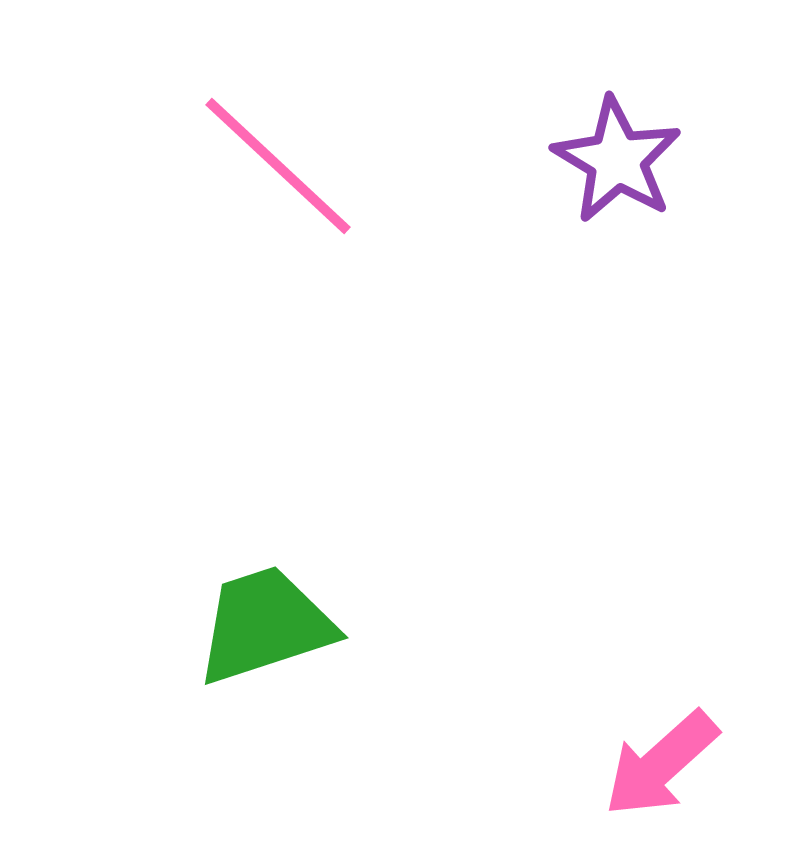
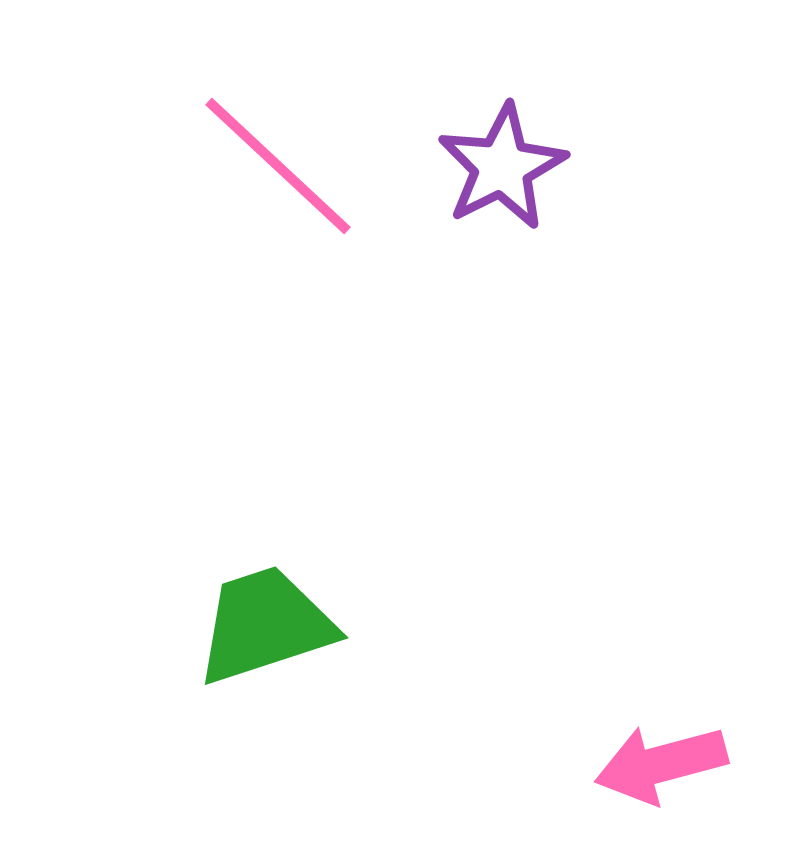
purple star: moved 115 px left, 7 px down; rotated 14 degrees clockwise
pink arrow: rotated 27 degrees clockwise
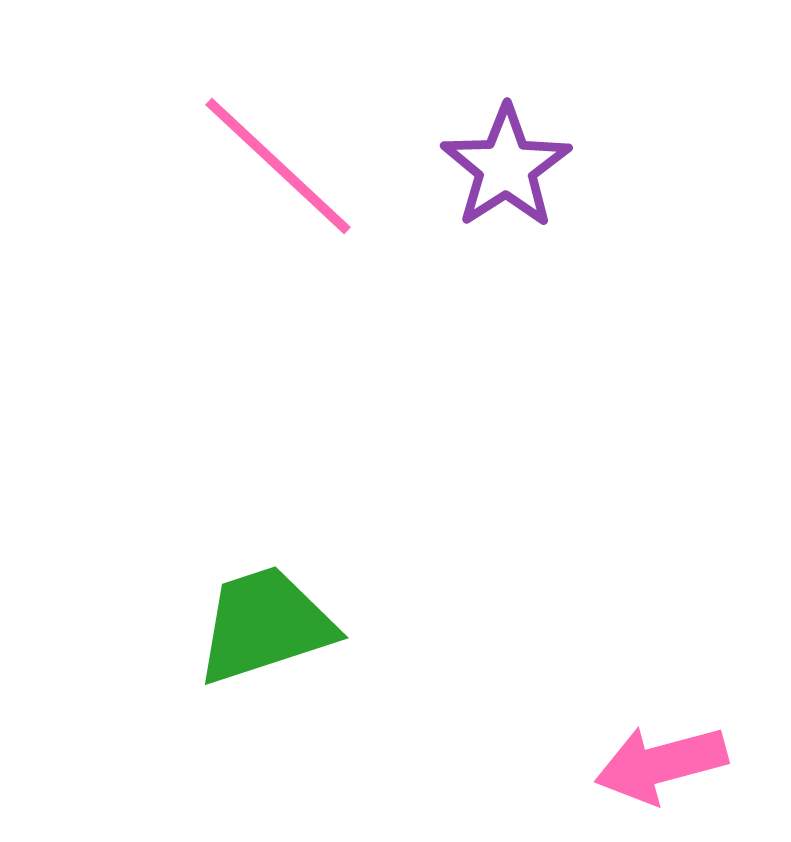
purple star: moved 4 px right; rotated 6 degrees counterclockwise
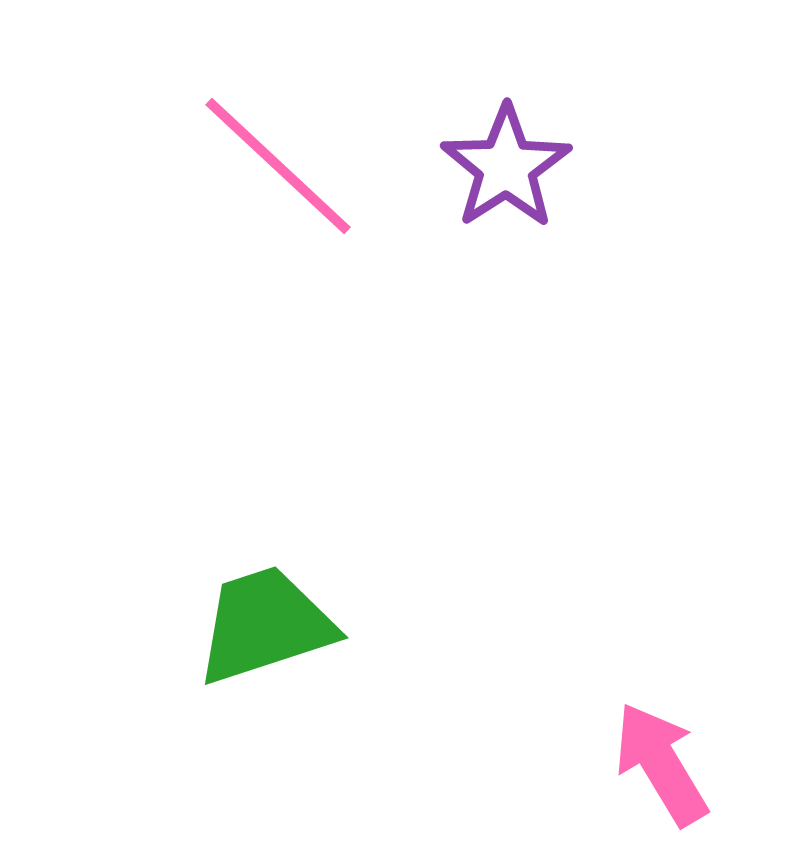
pink arrow: rotated 74 degrees clockwise
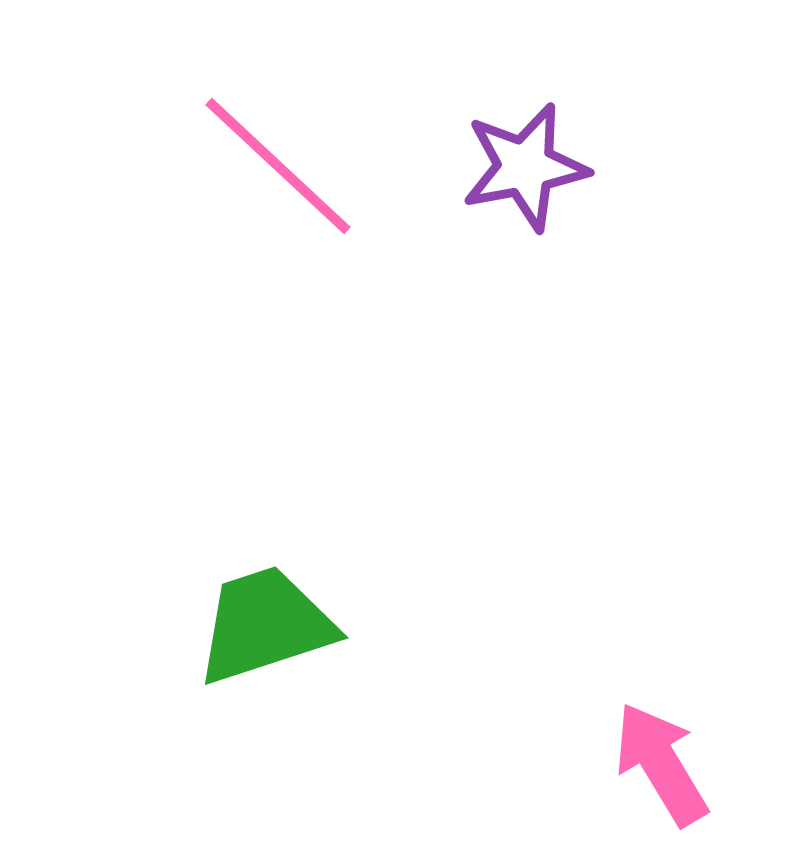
purple star: moved 19 px right; rotated 22 degrees clockwise
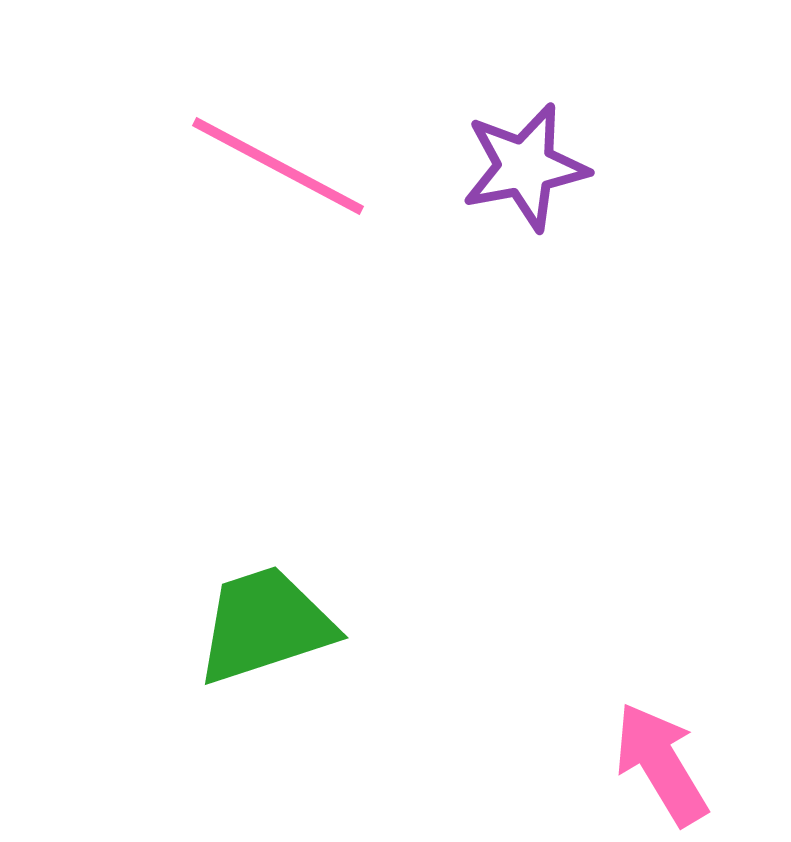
pink line: rotated 15 degrees counterclockwise
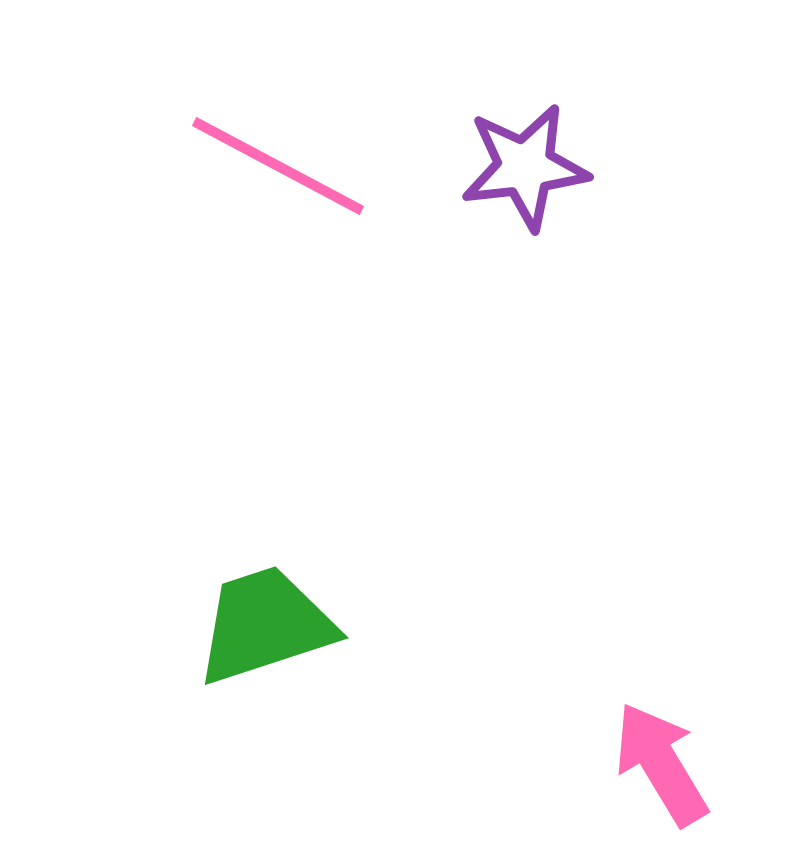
purple star: rotated 4 degrees clockwise
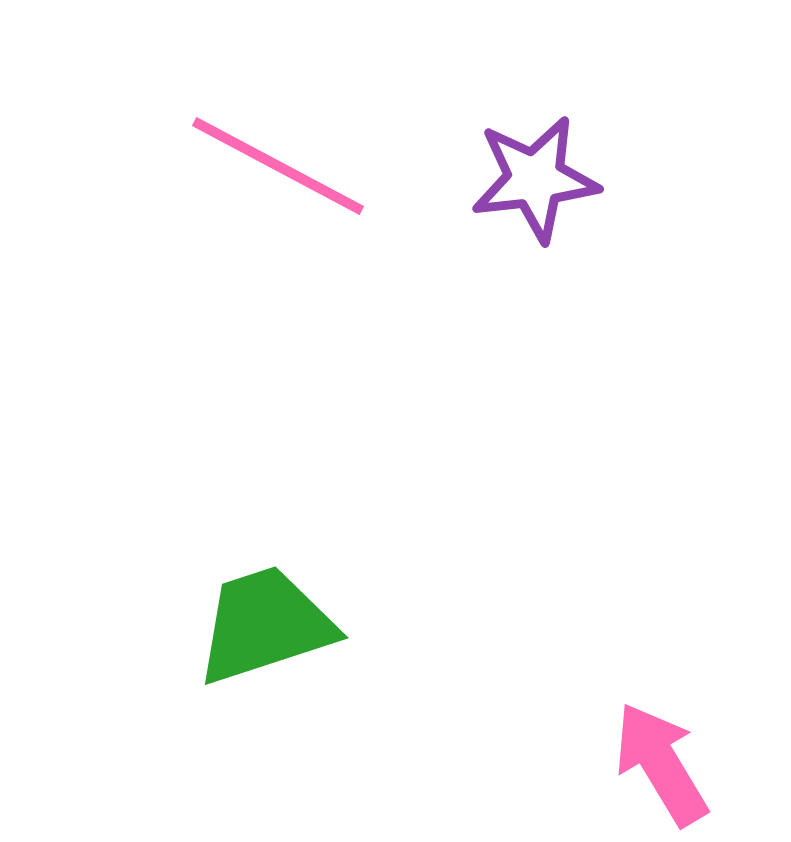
purple star: moved 10 px right, 12 px down
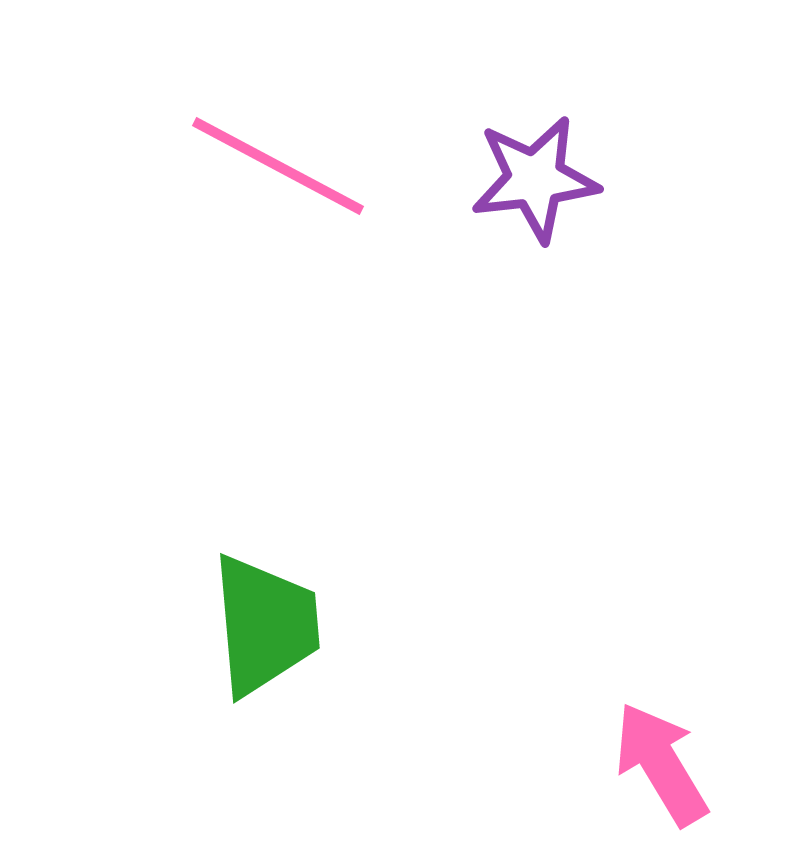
green trapezoid: rotated 103 degrees clockwise
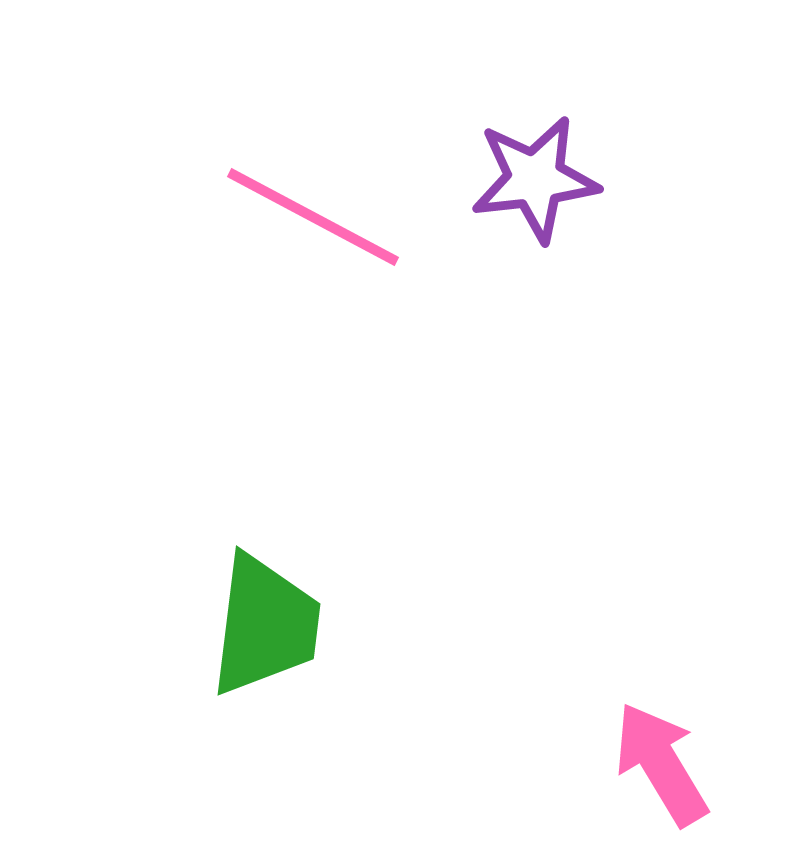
pink line: moved 35 px right, 51 px down
green trapezoid: rotated 12 degrees clockwise
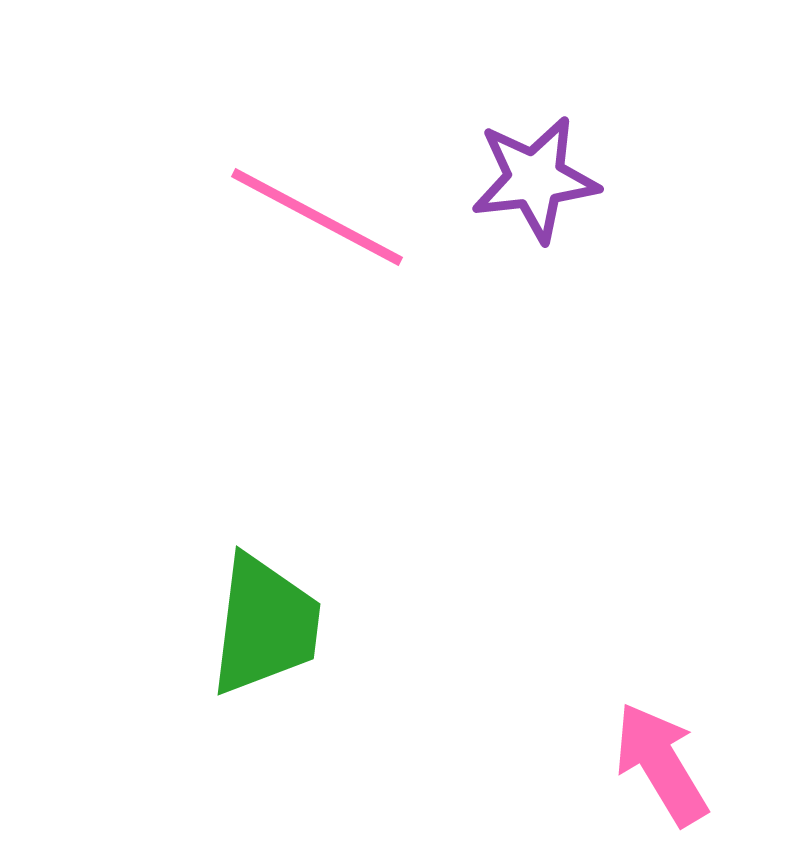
pink line: moved 4 px right
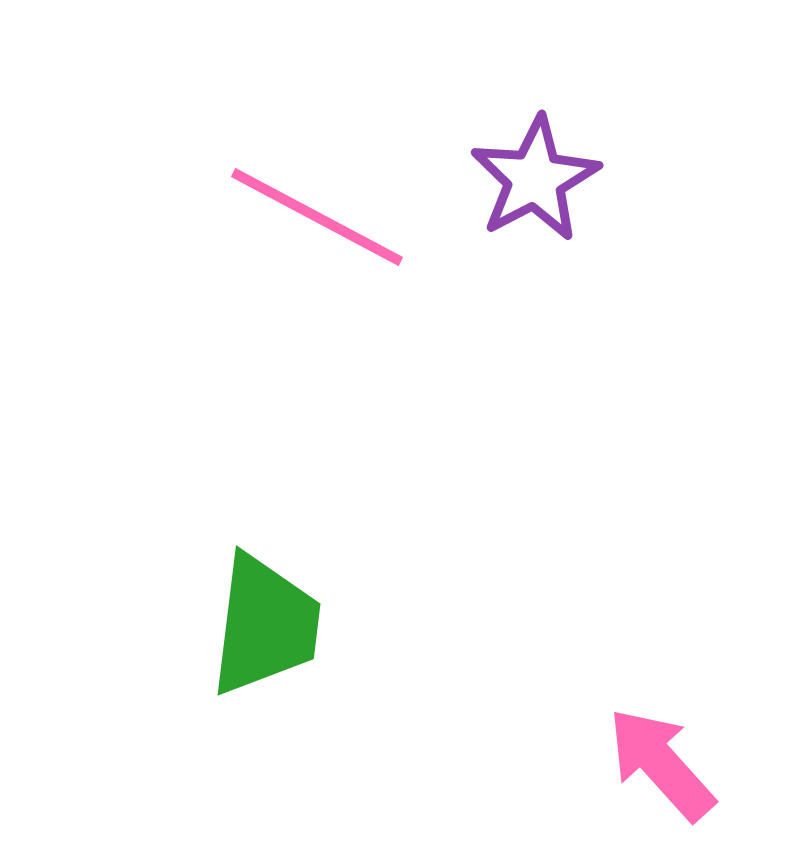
purple star: rotated 21 degrees counterclockwise
pink arrow: rotated 11 degrees counterclockwise
